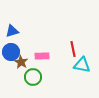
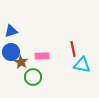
blue triangle: moved 1 px left
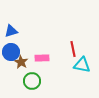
pink rectangle: moved 2 px down
green circle: moved 1 px left, 4 px down
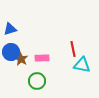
blue triangle: moved 1 px left, 2 px up
brown star: moved 3 px up
green circle: moved 5 px right
